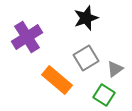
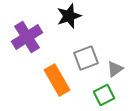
black star: moved 17 px left, 2 px up
gray square: rotated 10 degrees clockwise
orange rectangle: rotated 20 degrees clockwise
green square: rotated 30 degrees clockwise
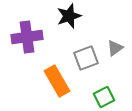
purple cross: rotated 24 degrees clockwise
gray triangle: moved 21 px up
orange rectangle: moved 1 px down
green square: moved 2 px down
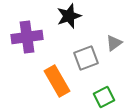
gray triangle: moved 1 px left, 5 px up
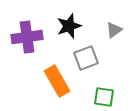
black star: moved 10 px down
gray triangle: moved 13 px up
green square: rotated 35 degrees clockwise
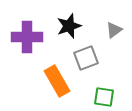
purple cross: rotated 8 degrees clockwise
